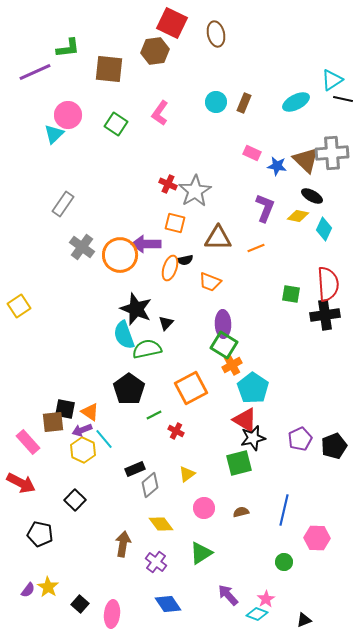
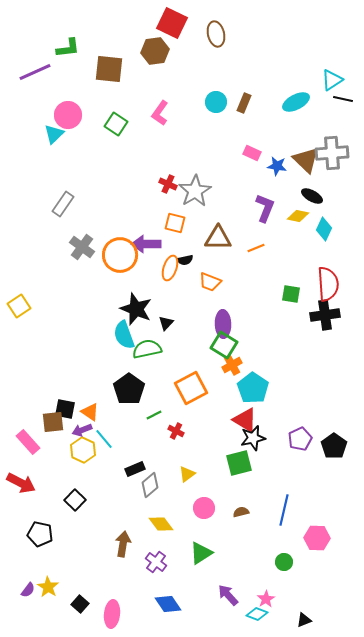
black pentagon at (334, 446): rotated 15 degrees counterclockwise
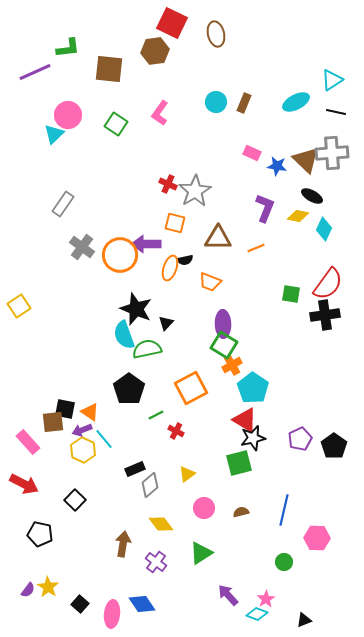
black line at (343, 99): moved 7 px left, 13 px down
red semicircle at (328, 284): rotated 40 degrees clockwise
green line at (154, 415): moved 2 px right
red arrow at (21, 483): moved 3 px right, 1 px down
blue diamond at (168, 604): moved 26 px left
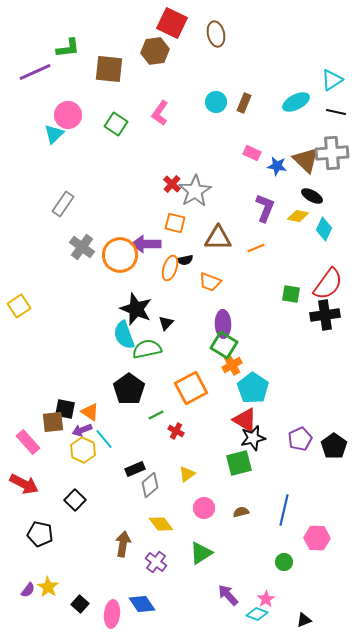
red cross at (168, 184): moved 4 px right; rotated 18 degrees clockwise
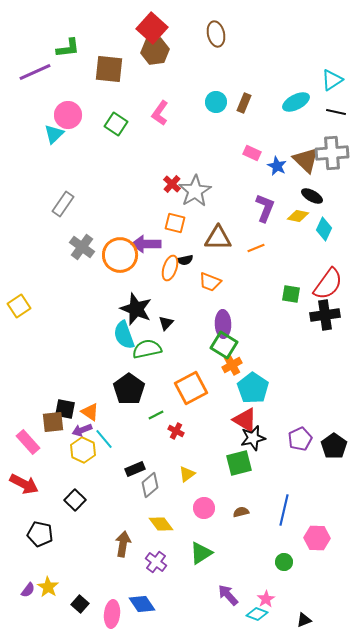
red square at (172, 23): moved 20 px left, 5 px down; rotated 16 degrees clockwise
blue star at (277, 166): rotated 18 degrees clockwise
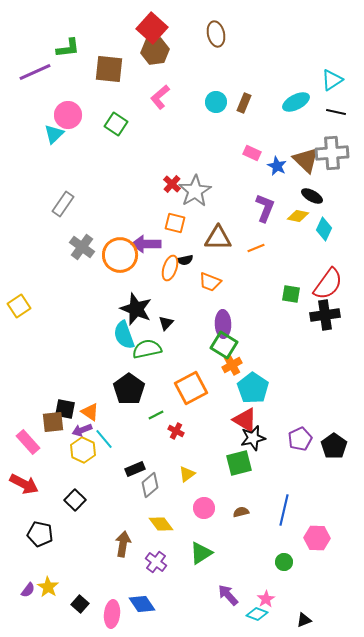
pink L-shape at (160, 113): moved 16 px up; rotated 15 degrees clockwise
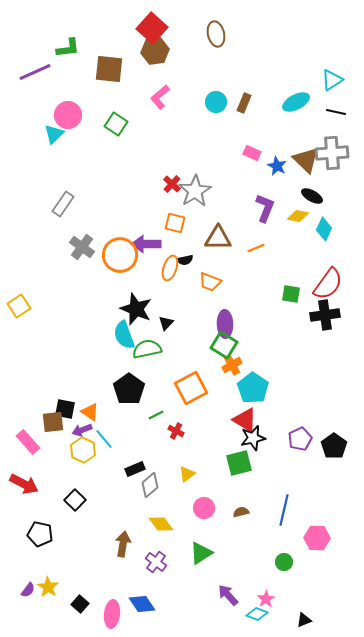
purple ellipse at (223, 324): moved 2 px right
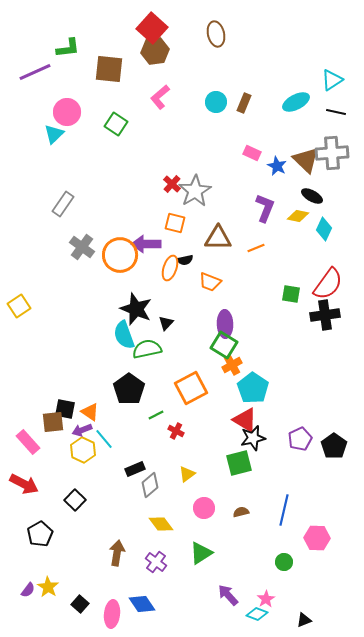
pink circle at (68, 115): moved 1 px left, 3 px up
black pentagon at (40, 534): rotated 30 degrees clockwise
brown arrow at (123, 544): moved 6 px left, 9 px down
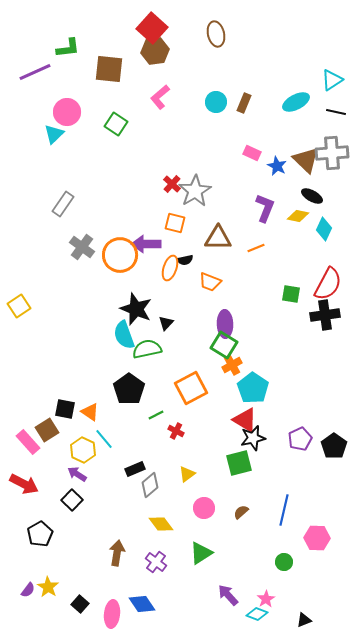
red semicircle at (328, 284): rotated 8 degrees counterclockwise
brown square at (53, 422): moved 6 px left, 8 px down; rotated 25 degrees counterclockwise
purple arrow at (82, 430): moved 5 px left, 44 px down; rotated 54 degrees clockwise
black square at (75, 500): moved 3 px left
brown semicircle at (241, 512): rotated 28 degrees counterclockwise
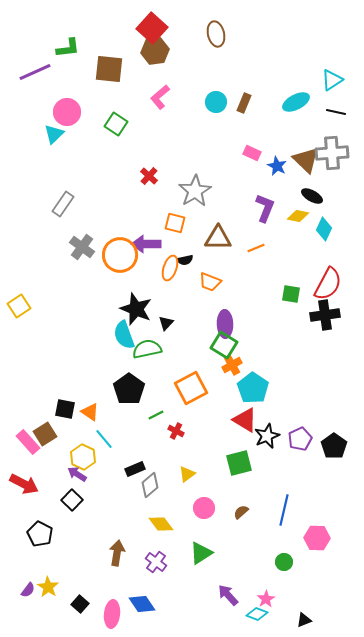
red cross at (172, 184): moved 23 px left, 8 px up
brown square at (47, 430): moved 2 px left, 4 px down
black star at (253, 438): moved 14 px right, 2 px up; rotated 10 degrees counterclockwise
yellow hexagon at (83, 450): moved 7 px down
black pentagon at (40, 534): rotated 15 degrees counterclockwise
